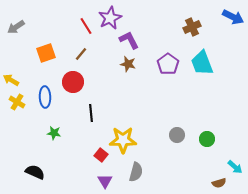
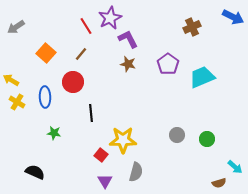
purple L-shape: moved 1 px left, 1 px up
orange square: rotated 30 degrees counterclockwise
cyan trapezoid: moved 14 px down; rotated 88 degrees clockwise
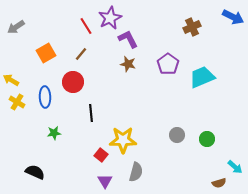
orange square: rotated 18 degrees clockwise
green star: rotated 16 degrees counterclockwise
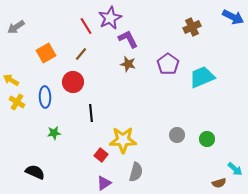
cyan arrow: moved 2 px down
purple triangle: moved 1 px left, 2 px down; rotated 28 degrees clockwise
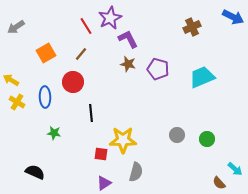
purple pentagon: moved 10 px left, 5 px down; rotated 20 degrees counterclockwise
green star: rotated 16 degrees clockwise
red square: moved 1 px up; rotated 32 degrees counterclockwise
brown semicircle: rotated 64 degrees clockwise
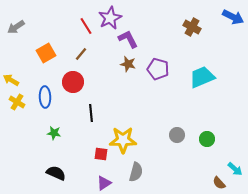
brown cross: rotated 36 degrees counterclockwise
black semicircle: moved 21 px right, 1 px down
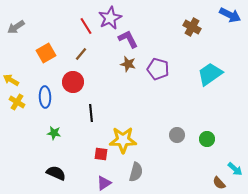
blue arrow: moved 3 px left, 2 px up
cyan trapezoid: moved 8 px right, 3 px up; rotated 12 degrees counterclockwise
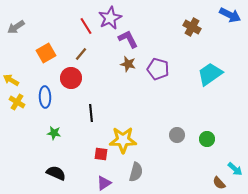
red circle: moved 2 px left, 4 px up
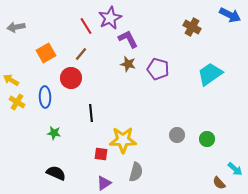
gray arrow: rotated 24 degrees clockwise
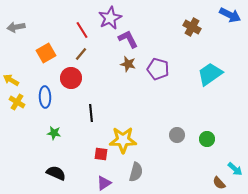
red line: moved 4 px left, 4 px down
